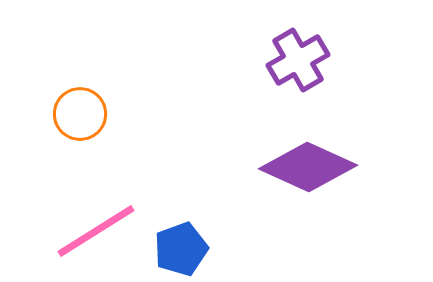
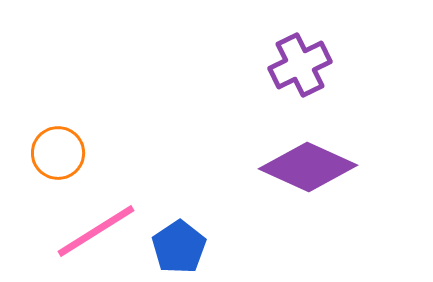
purple cross: moved 2 px right, 5 px down; rotated 4 degrees clockwise
orange circle: moved 22 px left, 39 px down
blue pentagon: moved 2 px left, 2 px up; rotated 14 degrees counterclockwise
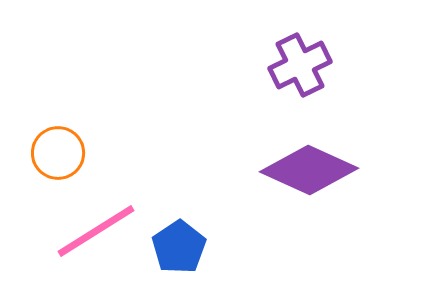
purple diamond: moved 1 px right, 3 px down
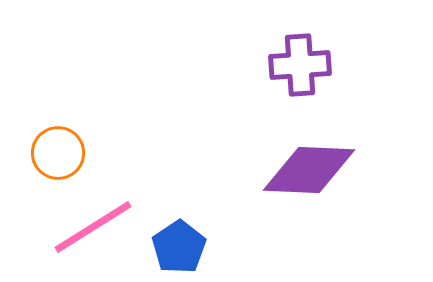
purple cross: rotated 22 degrees clockwise
purple diamond: rotated 22 degrees counterclockwise
pink line: moved 3 px left, 4 px up
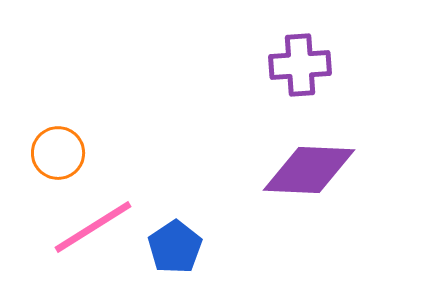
blue pentagon: moved 4 px left
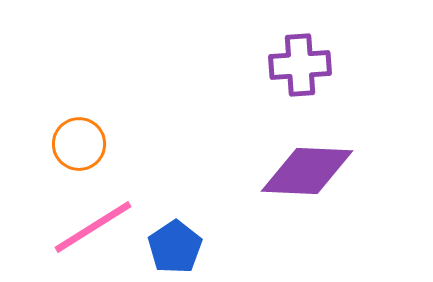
orange circle: moved 21 px right, 9 px up
purple diamond: moved 2 px left, 1 px down
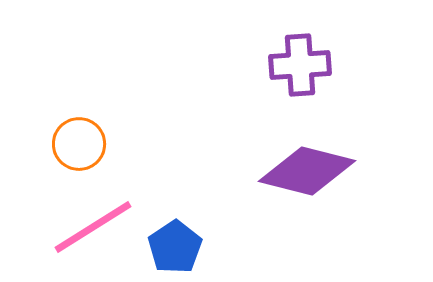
purple diamond: rotated 12 degrees clockwise
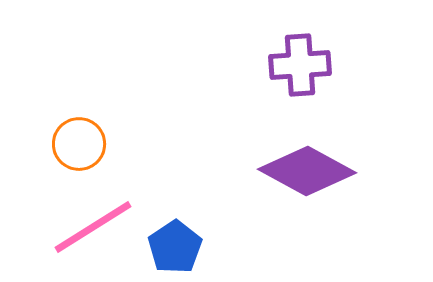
purple diamond: rotated 14 degrees clockwise
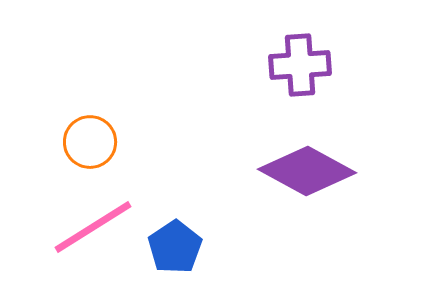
orange circle: moved 11 px right, 2 px up
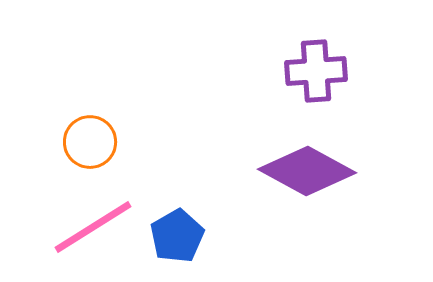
purple cross: moved 16 px right, 6 px down
blue pentagon: moved 2 px right, 11 px up; rotated 4 degrees clockwise
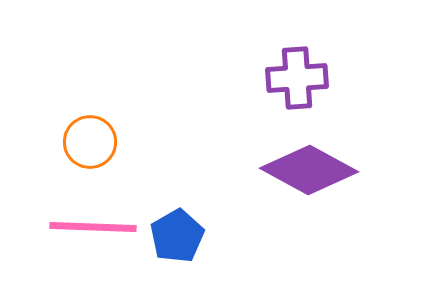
purple cross: moved 19 px left, 7 px down
purple diamond: moved 2 px right, 1 px up
pink line: rotated 34 degrees clockwise
